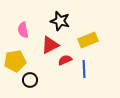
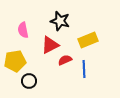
black circle: moved 1 px left, 1 px down
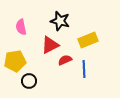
pink semicircle: moved 2 px left, 3 px up
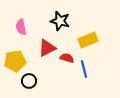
red triangle: moved 3 px left, 3 px down
red semicircle: moved 2 px right, 2 px up; rotated 40 degrees clockwise
blue line: rotated 12 degrees counterclockwise
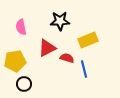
black star: rotated 18 degrees counterclockwise
black circle: moved 5 px left, 3 px down
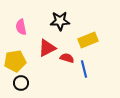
black circle: moved 3 px left, 1 px up
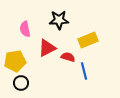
black star: moved 1 px left, 1 px up
pink semicircle: moved 4 px right, 2 px down
red semicircle: moved 1 px right, 1 px up
blue line: moved 2 px down
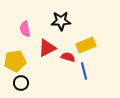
black star: moved 2 px right, 1 px down
yellow rectangle: moved 2 px left, 5 px down
